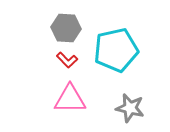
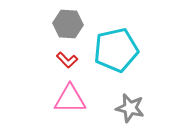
gray hexagon: moved 2 px right, 4 px up
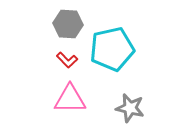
cyan pentagon: moved 4 px left, 1 px up
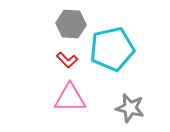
gray hexagon: moved 3 px right
pink triangle: moved 1 px up
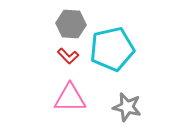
red L-shape: moved 1 px right, 4 px up
gray star: moved 3 px left, 1 px up
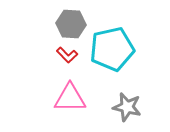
red L-shape: moved 1 px left, 1 px up
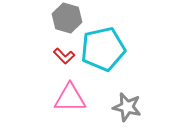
gray hexagon: moved 4 px left, 6 px up; rotated 12 degrees clockwise
cyan pentagon: moved 9 px left
red L-shape: moved 3 px left, 1 px down
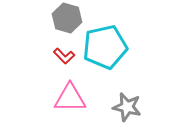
cyan pentagon: moved 2 px right, 2 px up
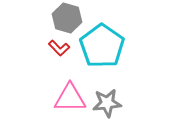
cyan pentagon: moved 3 px left, 1 px up; rotated 24 degrees counterclockwise
red L-shape: moved 5 px left, 8 px up
gray star: moved 20 px left, 4 px up; rotated 20 degrees counterclockwise
